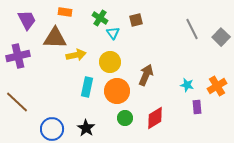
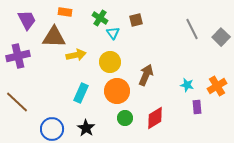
brown triangle: moved 1 px left, 1 px up
cyan rectangle: moved 6 px left, 6 px down; rotated 12 degrees clockwise
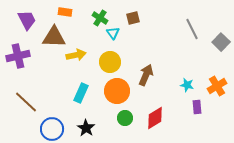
brown square: moved 3 px left, 2 px up
gray square: moved 5 px down
brown line: moved 9 px right
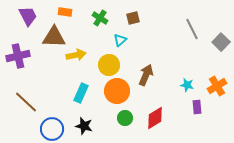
purple trapezoid: moved 1 px right, 4 px up
cyan triangle: moved 7 px right, 7 px down; rotated 24 degrees clockwise
yellow circle: moved 1 px left, 3 px down
black star: moved 2 px left, 2 px up; rotated 18 degrees counterclockwise
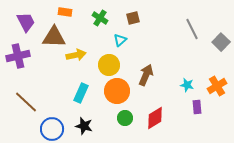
purple trapezoid: moved 2 px left, 6 px down
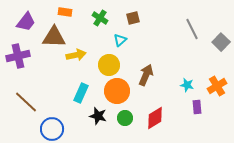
purple trapezoid: rotated 65 degrees clockwise
black star: moved 14 px right, 10 px up
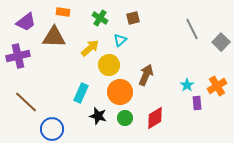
orange rectangle: moved 2 px left
purple trapezoid: rotated 15 degrees clockwise
yellow arrow: moved 14 px right, 7 px up; rotated 30 degrees counterclockwise
cyan star: rotated 24 degrees clockwise
orange circle: moved 3 px right, 1 px down
purple rectangle: moved 4 px up
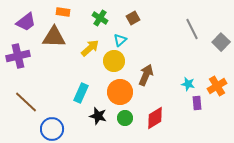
brown square: rotated 16 degrees counterclockwise
yellow circle: moved 5 px right, 4 px up
cyan star: moved 1 px right, 1 px up; rotated 24 degrees counterclockwise
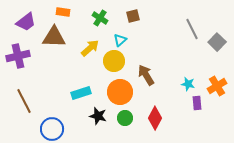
brown square: moved 2 px up; rotated 16 degrees clockwise
gray square: moved 4 px left
brown arrow: rotated 55 degrees counterclockwise
cyan rectangle: rotated 48 degrees clockwise
brown line: moved 2 px left, 1 px up; rotated 20 degrees clockwise
red diamond: rotated 30 degrees counterclockwise
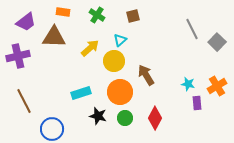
green cross: moved 3 px left, 3 px up
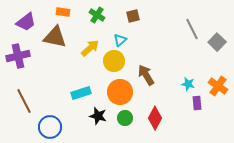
brown triangle: moved 1 px right; rotated 10 degrees clockwise
orange cross: moved 1 px right; rotated 24 degrees counterclockwise
blue circle: moved 2 px left, 2 px up
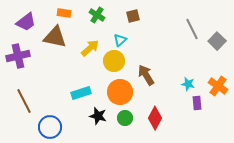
orange rectangle: moved 1 px right, 1 px down
gray square: moved 1 px up
